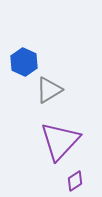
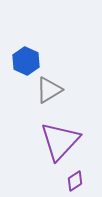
blue hexagon: moved 2 px right, 1 px up
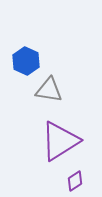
gray triangle: rotated 40 degrees clockwise
purple triangle: rotated 15 degrees clockwise
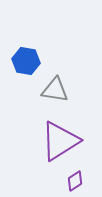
blue hexagon: rotated 16 degrees counterclockwise
gray triangle: moved 6 px right
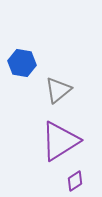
blue hexagon: moved 4 px left, 2 px down
gray triangle: moved 3 px right; rotated 48 degrees counterclockwise
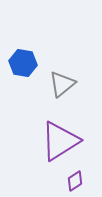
blue hexagon: moved 1 px right
gray triangle: moved 4 px right, 6 px up
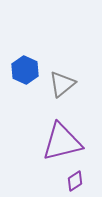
blue hexagon: moved 2 px right, 7 px down; rotated 16 degrees clockwise
purple triangle: moved 2 px right, 1 px down; rotated 18 degrees clockwise
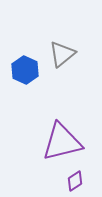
gray triangle: moved 30 px up
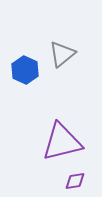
purple diamond: rotated 25 degrees clockwise
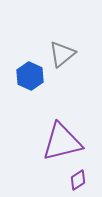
blue hexagon: moved 5 px right, 6 px down
purple diamond: moved 3 px right, 1 px up; rotated 25 degrees counterclockwise
